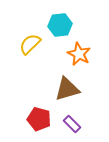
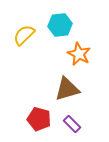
yellow semicircle: moved 6 px left, 9 px up
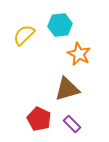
red pentagon: rotated 10 degrees clockwise
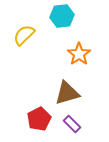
cyan hexagon: moved 2 px right, 9 px up
orange star: rotated 10 degrees clockwise
brown triangle: moved 4 px down
red pentagon: rotated 20 degrees clockwise
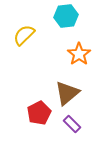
cyan hexagon: moved 4 px right
brown triangle: rotated 24 degrees counterclockwise
red pentagon: moved 6 px up
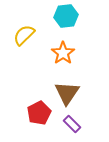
orange star: moved 16 px left, 1 px up
brown triangle: rotated 16 degrees counterclockwise
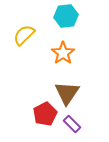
red pentagon: moved 6 px right, 1 px down
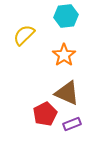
orange star: moved 1 px right, 2 px down
brown triangle: rotated 40 degrees counterclockwise
purple rectangle: rotated 66 degrees counterclockwise
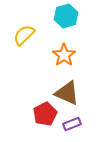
cyan hexagon: rotated 10 degrees counterclockwise
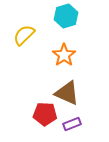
red pentagon: rotated 30 degrees clockwise
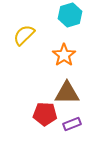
cyan hexagon: moved 4 px right, 1 px up
brown triangle: rotated 24 degrees counterclockwise
